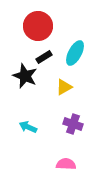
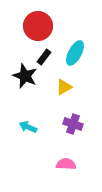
black rectangle: rotated 21 degrees counterclockwise
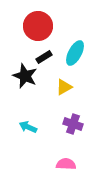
black rectangle: rotated 21 degrees clockwise
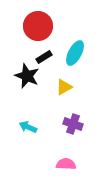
black star: moved 2 px right
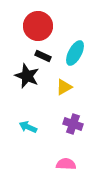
black rectangle: moved 1 px left, 1 px up; rotated 56 degrees clockwise
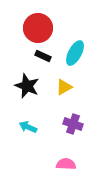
red circle: moved 2 px down
black star: moved 10 px down
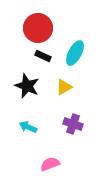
pink semicircle: moved 16 px left; rotated 24 degrees counterclockwise
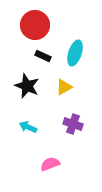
red circle: moved 3 px left, 3 px up
cyan ellipse: rotated 10 degrees counterclockwise
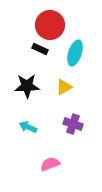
red circle: moved 15 px right
black rectangle: moved 3 px left, 7 px up
black star: rotated 25 degrees counterclockwise
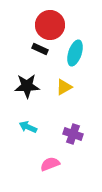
purple cross: moved 10 px down
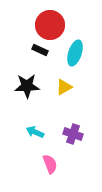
black rectangle: moved 1 px down
cyan arrow: moved 7 px right, 5 px down
pink semicircle: rotated 90 degrees clockwise
